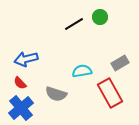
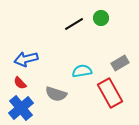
green circle: moved 1 px right, 1 px down
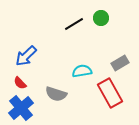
blue arrow: moved 3 px up; rotated 30 degrees counterclockwise
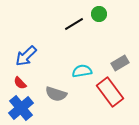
green circle: moved 2 px left, 4 px up
red rectangle: moved 1 px up; rotated 8 degrees counterclockwise
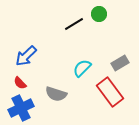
cyan semicircle: moved 3 px up; rotated 36 degrees counterclockwise
blue cross: rotated 15 degrees clockwise
